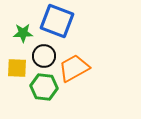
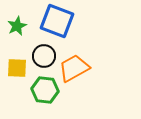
green star: moved 6 px left, 7 px up; rotated 24 degrees counterclockwise
green hexagon: moved 1 px right, 3 px down
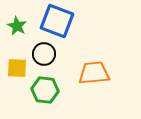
green star: rotated 18 degrees counterclockwise
black circle: moved 2 px up
orange trapezoid: moved 20 px right, 5 px down; rotated 24 degrees clockwise
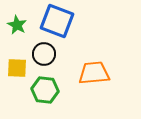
green star: moved 1 px up
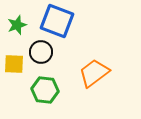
green star: rotated 24 degrees clockwise
black circle: moved 3 px left, 2 px up
yellow square: moved 3 px left, 4 px up
orange trapezoid: rotated 32 degrees counterclockwise
